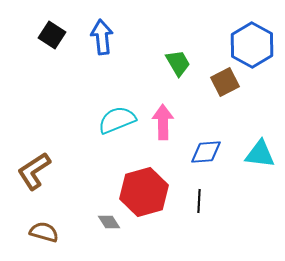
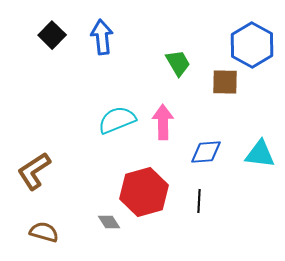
black square: rotated 12 degrees clockwise
brown square: rotated 28 degrees clockwise
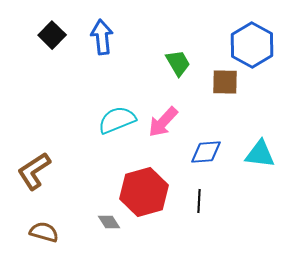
pink arrow: rotated 136 degrees counterclockwise
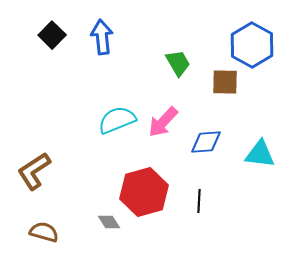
blue diamond: moved 10 px up
